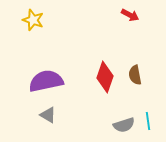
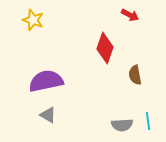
red diamond: moved 29 px up
gray semicircle: moved 2 px left; rotated 15 degrees clockwise
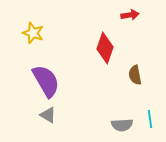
red arrow: rotated 36 degrees counterclockwise
yellow star: moved 13 px down
purple semicircle: rotated 72 degrees clockwise
cyan line: moved 2 px right, 2 px up
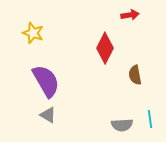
red diamond: rotated 8 degrees clockwise
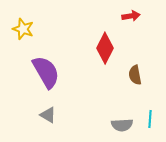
red arrow: moved 1 px right, 1 px down
yellow star: moved 10 px left, 4 px up
purple semicircle: moved 9 px up
cyan line: rotated 12 degrees clockwise
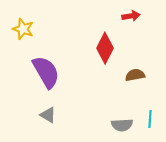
brown semicircle: rotated 90 degrees clockwise
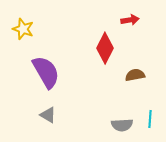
red arrow: moved 1 px left, 4 px down
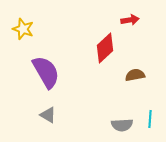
red diamond: rotated 20 degrees clockwise
